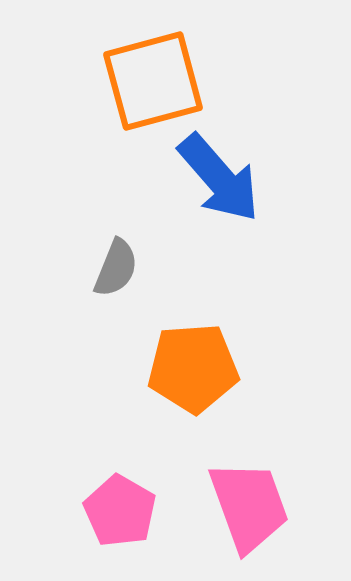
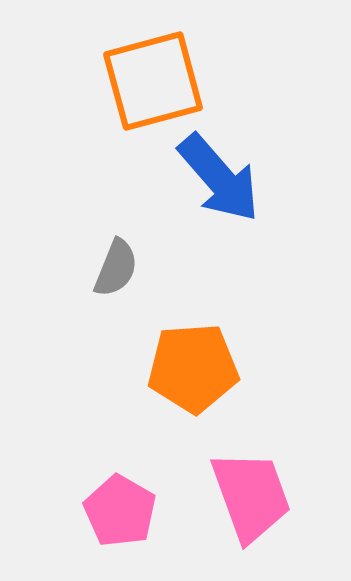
pink trapezoid: moved 2 px right, 10 px up
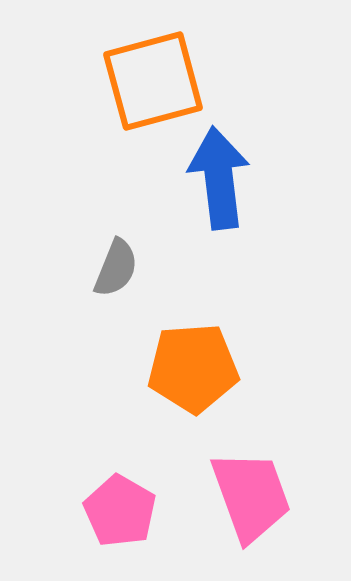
blue arrow: rotated 146 degrees counterclockwise
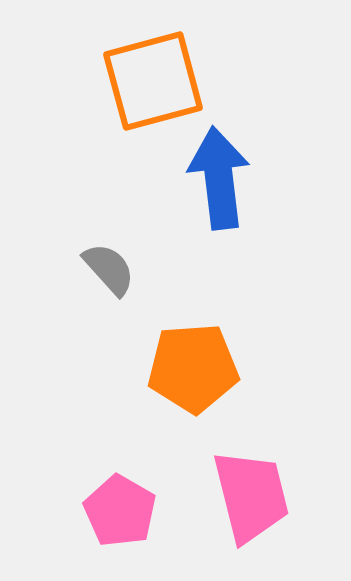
gray semicircle: moved 7 px left, 1 px down; rotated 64 degrees counterclockwise
pink trapezoid: rotated 6 degrees clockwise
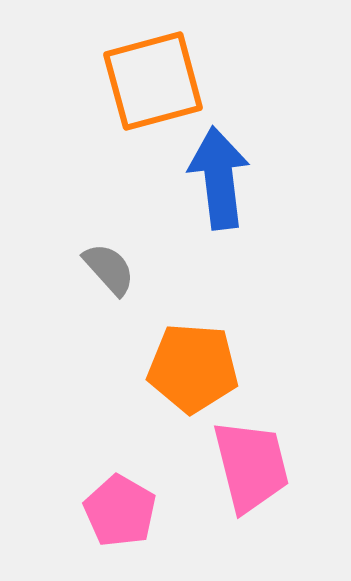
orange pentagon: rotated 8 degrees clockwise
pink trapezoid: moved 30 px up
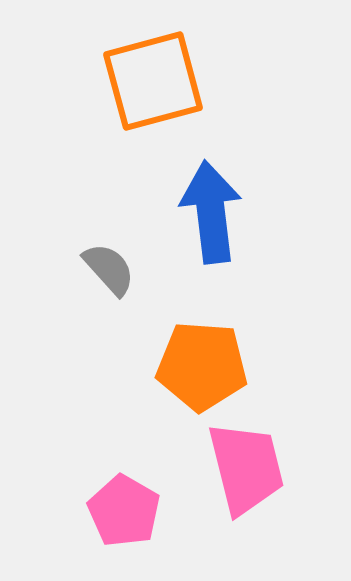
blue arrow: moved 8 px left, 34 px down
orange pentagon: moved 9 px right, 2 px up
pink trapezoid: moved 5 px left, 2 px down
pink pentagon: moved 4 px right
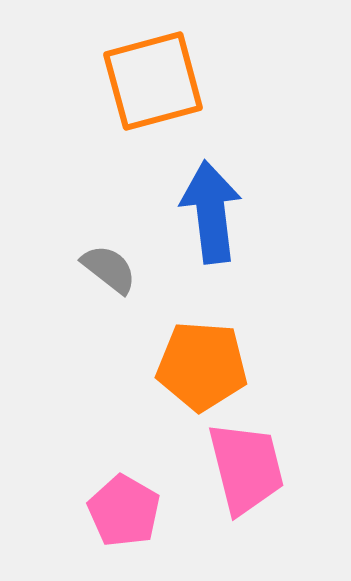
gray semicircle: rotated 10 degrees counterclockwise
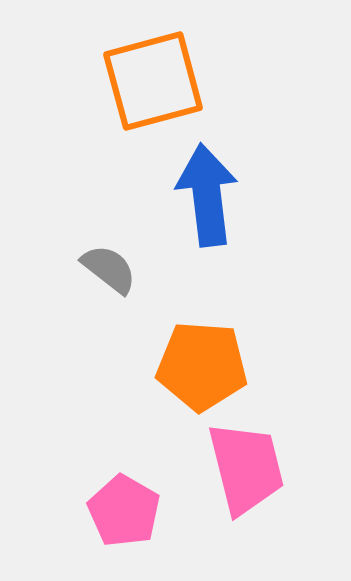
blue arrow: moved 4 px left, 17 px up
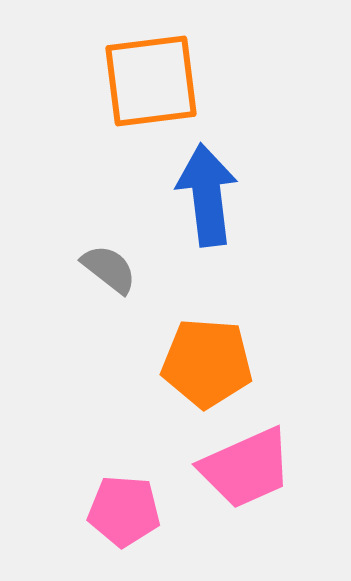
orange square: moved 2 px left; rotated 8 degrees clockwise
orange pentagon: moved 5 px right, 3 px up
pink trapezoid: rotated 80 degrees clockwise
pink pentagon: rotated 26 degrees counterclockwise
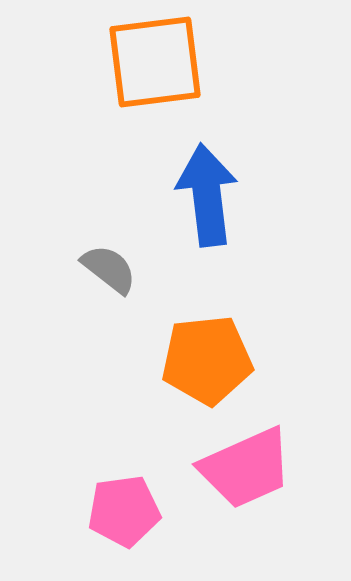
orange square: moved 4 px right, 19 px up
orange pentagon: moved 3 px up; rotated 10 degrees counterclockwise
pink pentagon: rotated 12 degrees counterclockwise
